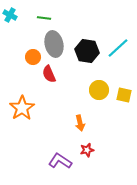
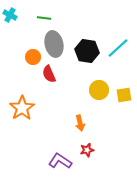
yellow square: rotated 21 degrees counterclockwise
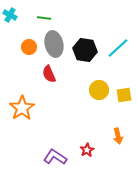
black hexagon: moved 2 px left, 1 px up
orange circle: moved 4 px left, 10 px up
orange arrow: moved 38 px right, 13 px down
red star: rotated 16 degrees counterclockwise
purple L-shape: moved 5 px left, 4 px up
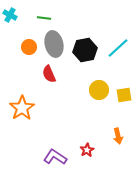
black hexagon: rotated 20 degrees counterclockwise
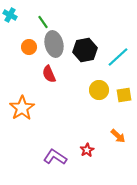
green line: moved 1 px left, 4 px down; rotated 48 degrees clockwise
cyan line: moved 9 px down
orange arrow: rotated 35 degrees counterclockwise
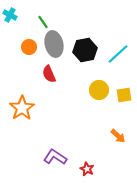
cyan line: moved 3 px up
red star: moved 19 px down; rotated 16 degrees counterclockwise
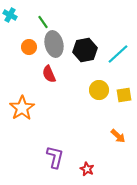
purple L-shape: rotated 70 degrees clockwise
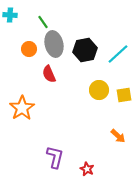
cyan cross: rotated 24 degrees counterclockwise
orange circle: moved 2 px down
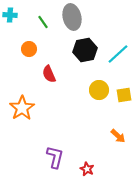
gray ellipse: moved 18 px right, 27 px up
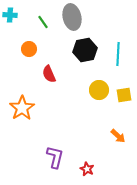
cyan line: rotated 45 degrees counterclockwise
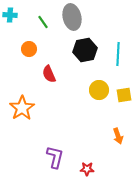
orange arrow: rotated 28 degrees clockwise
red star: rotated 24 degrees counterclockwise
